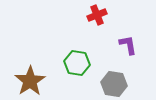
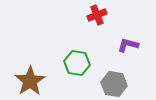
purple L-shape: rotated 65 degrees counterclockwise
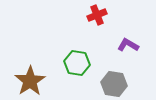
purple L-shape: rotated 15 degrees clockwise
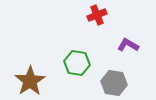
gray hexagon: moved 1 px up
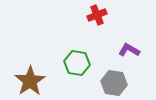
purple L-shape: moved 1 px right, 5 px down
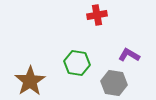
red cross: rotated 12 degrees clockwise
purple L-shape: moved 5 px down
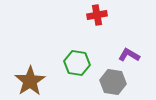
gray hexagon: moved 1 px left, 1 px up
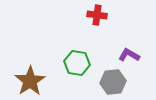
red cross: rotated 18 degrees clockwise
gray hexagon: rotated 15 degrees counterclockwise
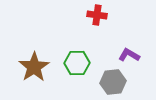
green hexagon: rotated 10 degrees counterclockwise
brown star: moved 4 px right, 14 px up
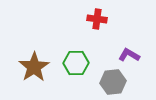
red cross: moved 4 px down
green hexagon: moved 1 px left
